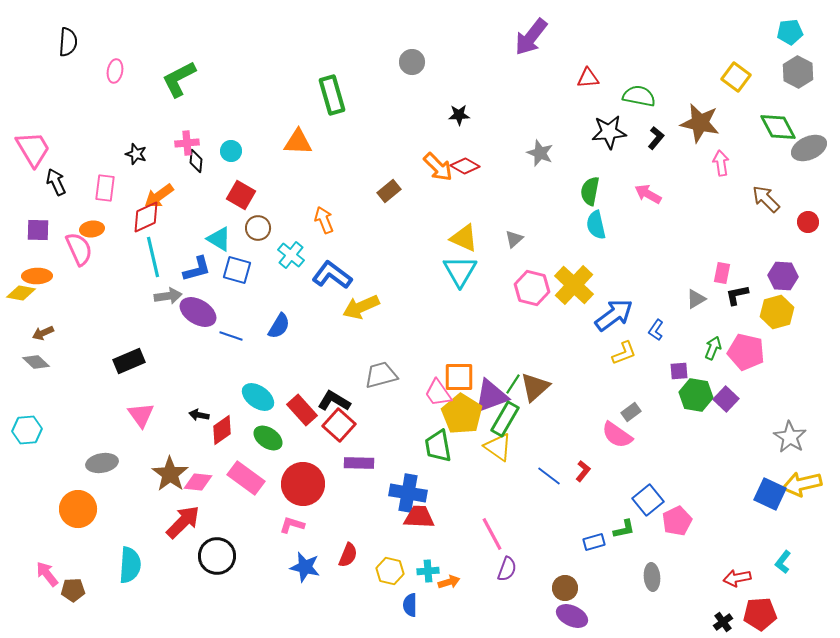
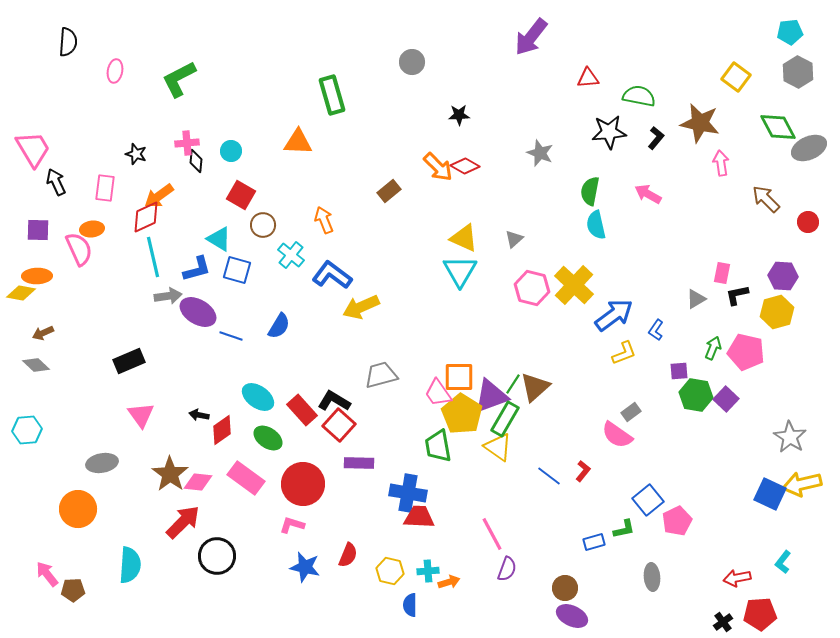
brown circle at (258, 228): moved 5 px right, 3 px up
gray diamond at (36, 362): moved 3 px down
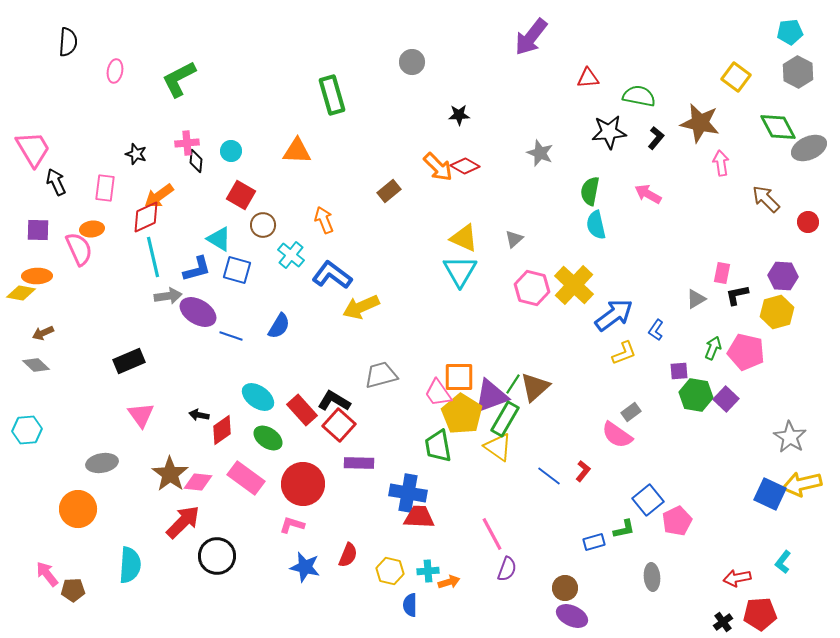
orange triangle at (298, 142): moved 1 px left, 9 px down
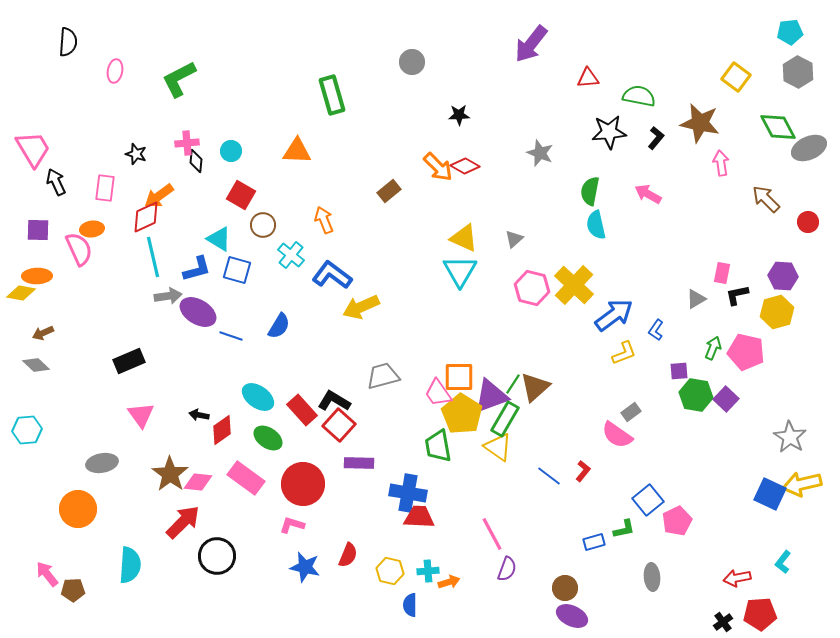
purple arrow at (531, 37): moved 7 px down
gray trapezoid at (381, 375): moved 2 px right, 1 px down
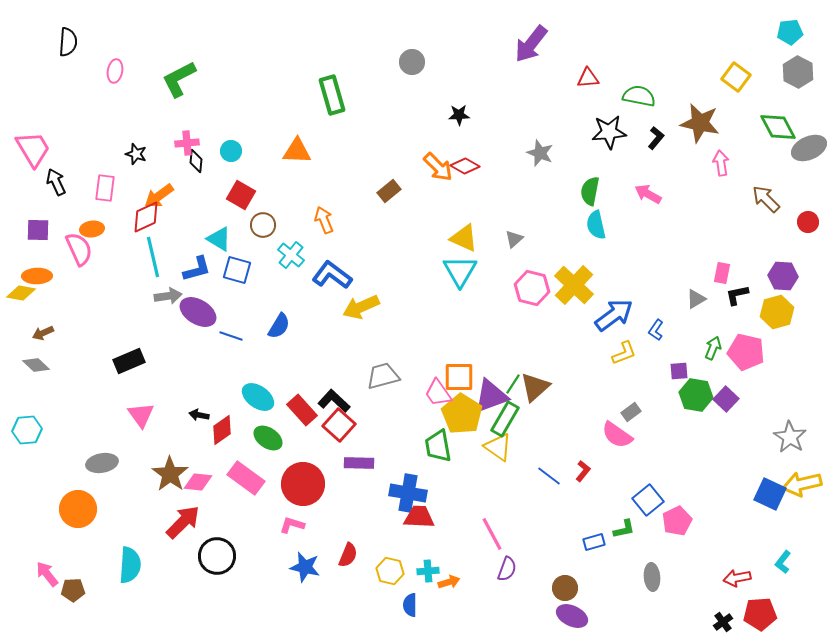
black L-shape at (334, 401): rotated 12 degrees clockwise
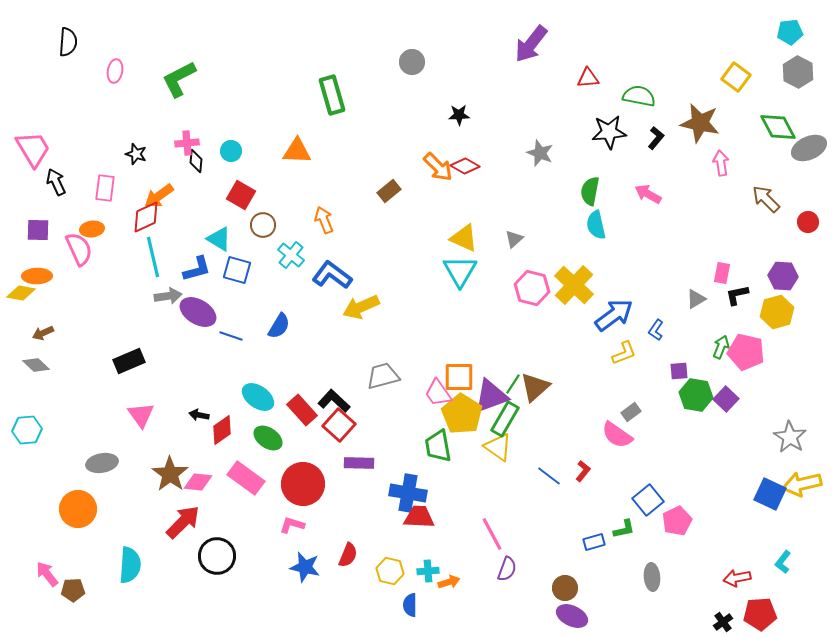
green arrow at (713, 348): moved 8 px right, 1 px up
